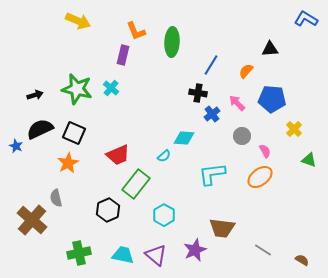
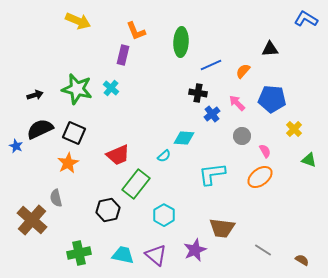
green ellipse: moved 9 px right
blue line: rotated 35 degrees clockwise
orange semicircle: moved 3 px left
black hexagon: rotated 10 degrees clockwise
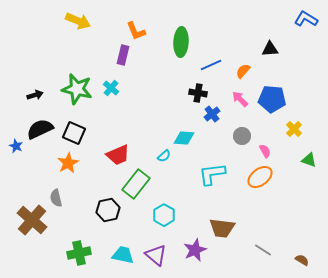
pink arrow: moved 3 px right, 4 px up
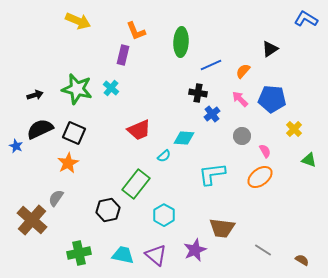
black triangle: rotated 30 degrees counterclockwise
red trapezoid: moved 21 px right, 25 px up
gray semicircle: rotated 48 degrees clockwise
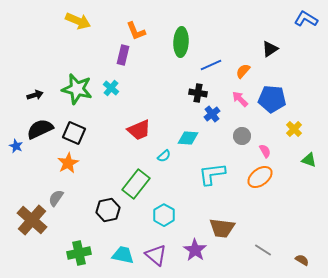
cyan diamond: moved 4 px right
purple star: rotated 15 degrees counterclockwise
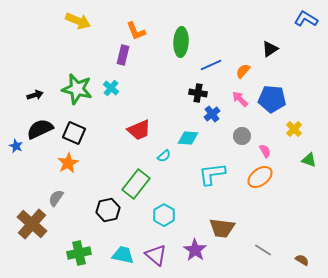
brown cross: moved 4 px down
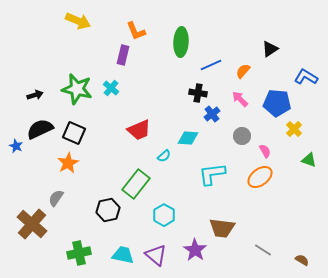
blue L-shape: moved 58 px down
blue pentagon: moved 5 px right, 4 px down
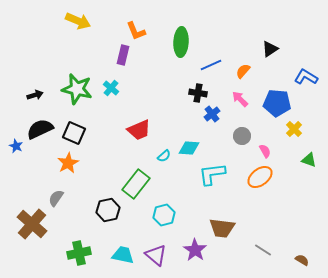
cyan diamond: moved 1 px right, 10 px down
cyan hexagon: rotated 15 degrees clockwise
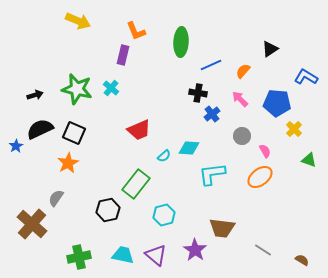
blue star: rotated 16 degrees clockwise
green cross: moved 4 px down
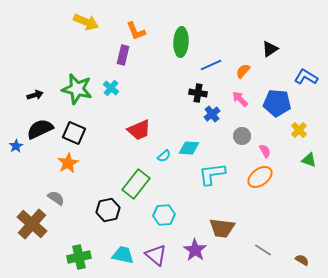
yellow arrow: moved 8 px right, 1 px down
yellow cross: moved 5 px right, 1 px down
gray semicircle: rotated 90 degrees clockwise
cyan hexagon: rotated 10 degrees clockwise
